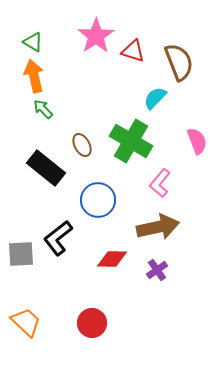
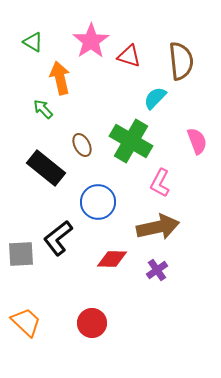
pink star: moved 5 px left, 5 px down
red triangle: moved 4 px left, 5 px down
brown semicircle: moved 2 px right, 1 px up; rotated 15 degrees clockwise
orange arrow: moved 26 px right, 2 px down
pink L-shape: rotated 12 degrees counterclockwise
blue circle: moved 2 px down
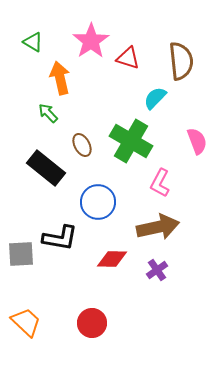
red triangle: moved 1 px left, 2 px down
green arrow: moved 5 px right, 4 px down
black L-shape: moved 2 px right; rotated 132 degrees counterclockwise
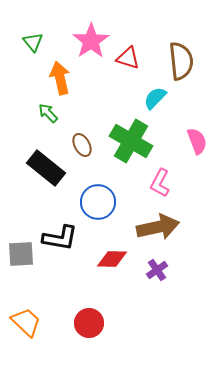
green triangle: rotated 20 degrees clockwise
red circle: moved 3 px left
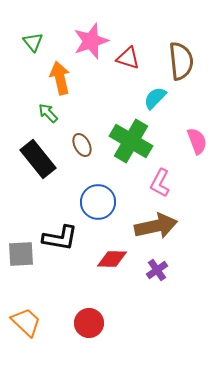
pink star: rotated 15 degrees clockwise
black rectangle: moved 8 px left, 9 px up; rotated 12 degrees clockwise
brown arrow: moved 2 px left, 1 px up
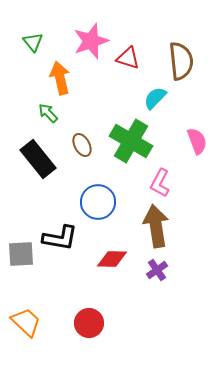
brown arrow: rotated 87 degrees counterclockwise
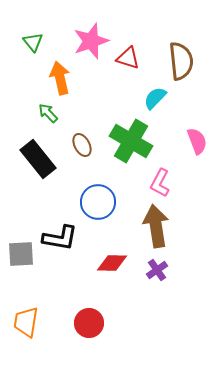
red diamond: moved 4 px down
orange trapezoid: rotated 124 degrees counterclockwise
